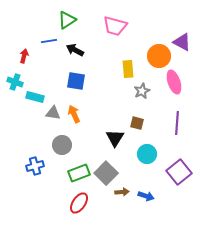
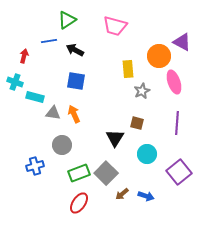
brown arrow: moved 2 px down; rotated 144 degrees clockwise
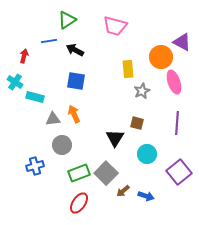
orange circle: moved 2 px right, 1 px down
cyan cross: rotated 14 degrees clockwise
gray triangle: moved 6 px down; rotated 14 degrees counterclockwise
brown arrow: moved 1 px right, 3 px up
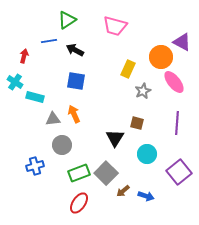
yellow rectangle: rotated 30 degrees clockwise
pink ellipse: rotated 20 degrees counterclockwise
gray star: moved 1 px right
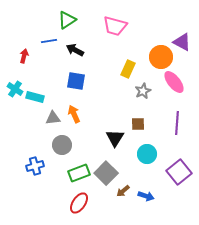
cyan cross: moved 7 px down
gray triangle: moved 1 px up
brown square: moved 1 px right, 1 px down; rotated 16 degrees counterclockwise
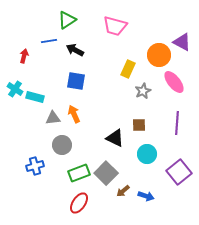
orange circle: moved 2 px left, 2 px up
brown square: moved 1 px right, 1 px down
black triangle: rotated 36 degrees counterclockwise
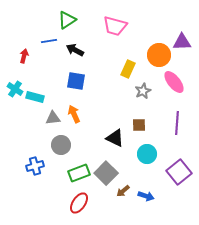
purple triangle: rotated 30 degrees counterclockwise
gray circle: moved 1 px left
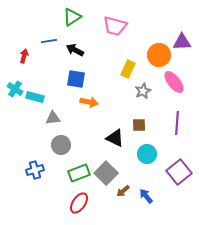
green triangle: moved 5 px right, 3 px up
blue square: moved 2 px up
orange arrow: moved 15 px right, 12 px up; rotated 126 degrees clockwise
blue cross: moved 4 px down
blue arrow: rotated 147 degrees counterclockwise
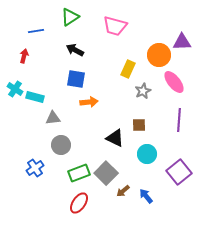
green triangle: moved 2 px left
blue line: moved 13 px left, 10 px up
orange arrow: rotated 18 degrees counterclockwise
purple line: moved 2 px right, 3 px up
blue cross: moved 2 px up; rotated 18 degrees counterclockwise
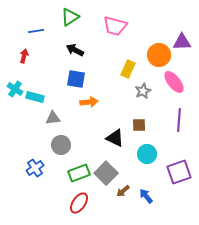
purple square: rotated 20 degrees clockwise
